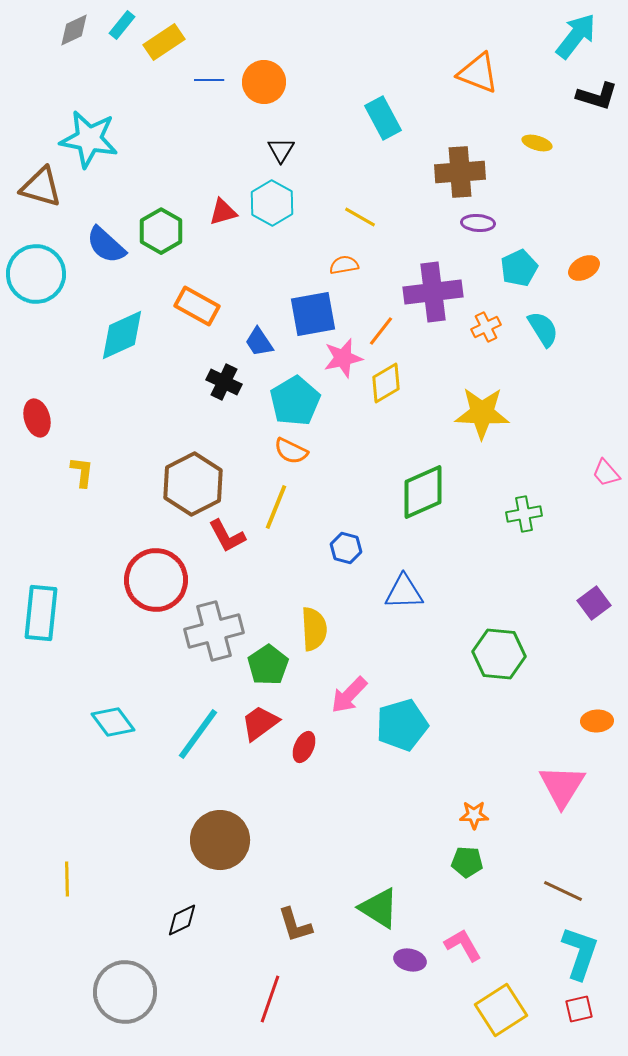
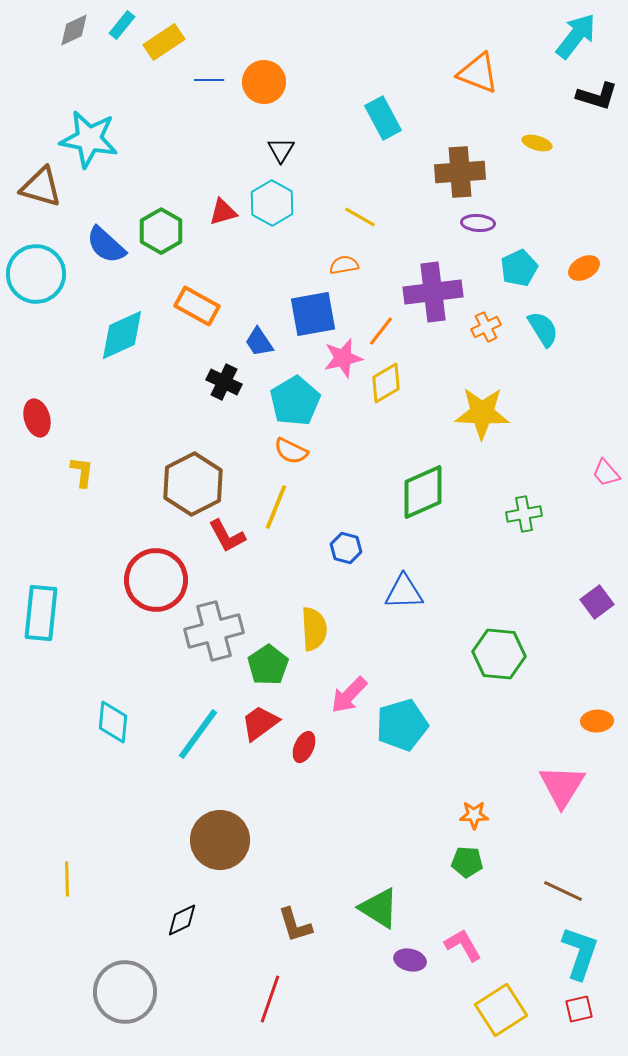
purple square at (594, 603): moved 3 px right, 1 px up
cyan diamond at (113, 722): rotated 42 degrees clockwise
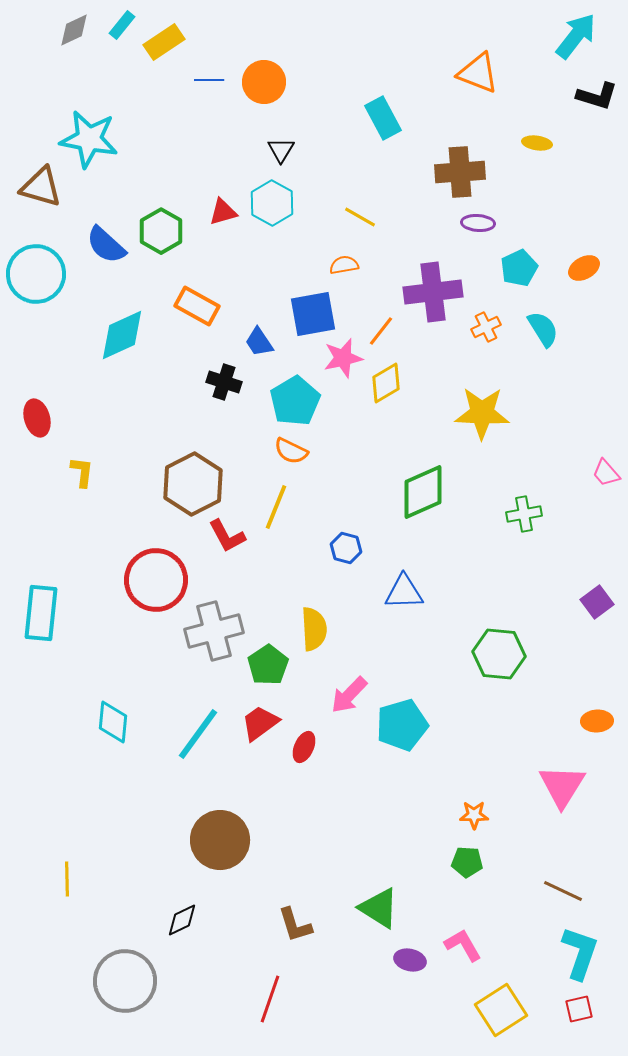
yellow ellipse at (537, 143): rotated 8 degrees counterclockwise
black cross at (224, 382): rotated 8 degrees counterclockwise
gray circle at (125, 992): moved 11 px up
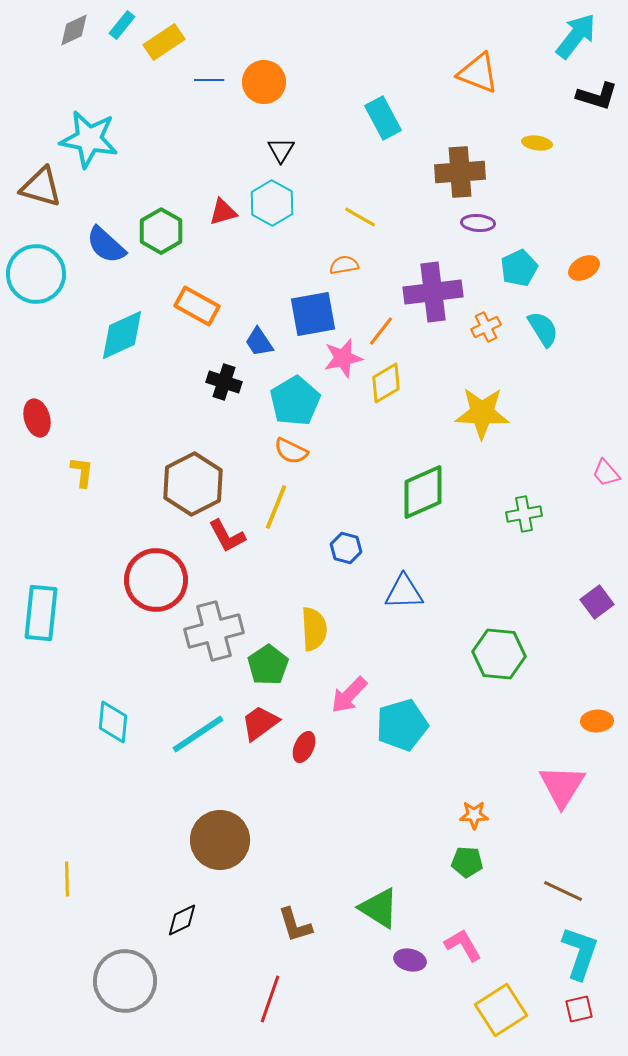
cyan line at (198, 734): rotated 20 degrees clockwise
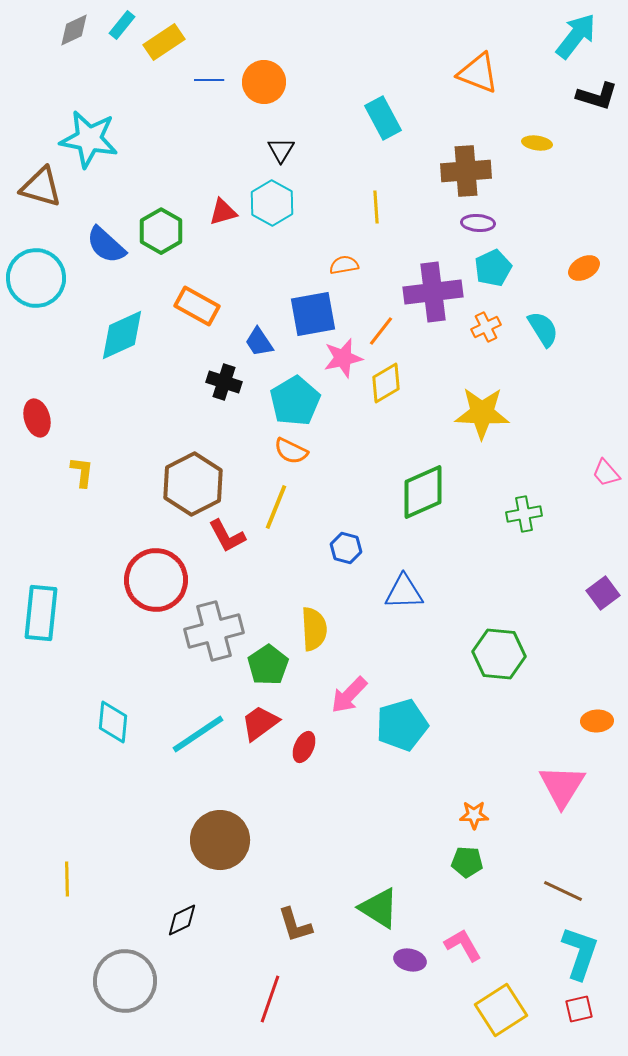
brown cross at (460, 172): moved 6 px right, 1 px up
yellow line at (360, 217): moved 16 px right, 10 px up; rotated 56 degrees clockwise
cyan pentagon at (519, 268): moved 26 px left
cyan circle at (36, 274): moved 4 px down
purple square at (597, 602): moved 6 px right, 9 px up
